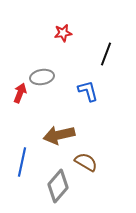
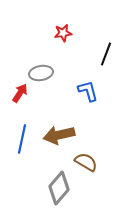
gray ellipse: moved 1 px left, 4 px up
red arrow: rotated 12 degrees clockwise
blue line: moved 23 px up
gray diamond: moved 1 px right, 2 px down
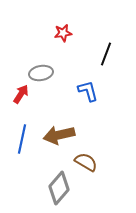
red arrow: moved 1 px right, 1 px down
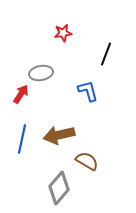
brown semicircle: moved 1 px right, 1 px up
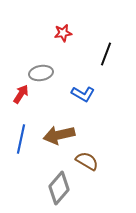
blue L-shape: moved 5 px left, 3 px down; rotated 135 degrees clockwise
blue line: moved 1 px left
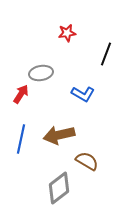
red star: moved 4 px right
gray diamond: rotated 12 degrees clockwise
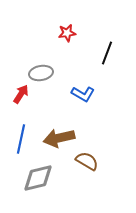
black line: moved 1 px right, 1 px up
brown arrow: moved 3 px down
gray diamond: moved 21 px left, 10 px up; rotated 24 degrees clockwise
